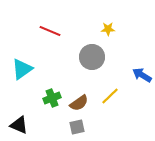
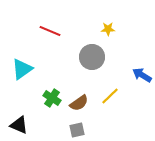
green cross: rotated 36 degrees counterclockwise
gray square: moved 3 px down
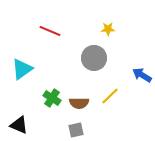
gray circle: moved 2 px right, 1 px down
brown semicircle: rotated 36 degrees clockwise
gray square: moved 1 px left
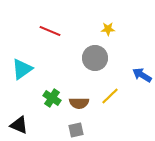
gray circle: moved 1 px right
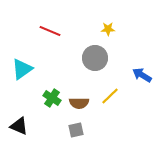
black triangle: moved 1 px down
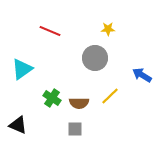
black triangle: moved 1 px left, 1 px up
gray square: moved 1 px left, 1 px up; rotated 14 degrees clockwise
